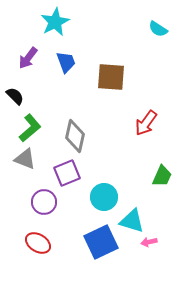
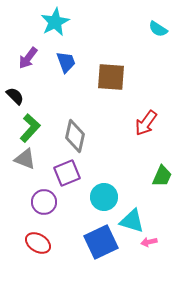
green L-shape: rotated 8 degrees counterclockwise
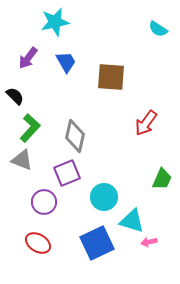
cyan star: rotated 16 degrees clockwise
blue trapezoid: rotated 10 degrees counterclockwise
gray triangle: moved 3 px left, 1 px down
green trapezoid: moved 3 px down
blue square: moved 4 px left, 1 px down
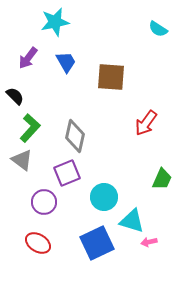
gray triangle: rotated 15 degrees clockwise
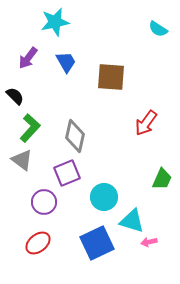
red ellipse: rotated 70 degrees counterclockwise
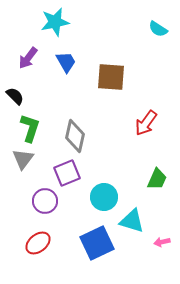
green L-shape: rotated 24 degrees counterclockwise
gray triangle: moved 1 px right, 1 px up; rotated 30 degrees clockwise
green trapezoid: moved 5 px left
purple circle: moved 1 px right, 1 px up
pink arrow: moved 13 px right
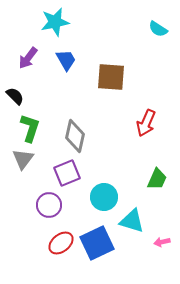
blue trapezoid: moved 2 px up
red arrow: rotated 12 degrees counterclockwise
purple circle: moved 4 px right, 4 px down
red ellipse: moved 23 px right
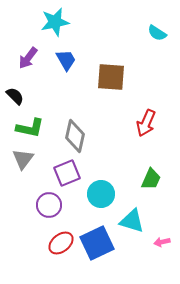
cyan semicircle: moved 1 px left, 4 px down
green L-shape: rotated 84 degrees clockwise
green trapezoid: moved 6 px left
cyan circle: moved 3 px left, 3 px up
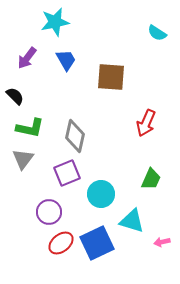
purple arrow: moved 1 px left
purple circle: moved 7 px down
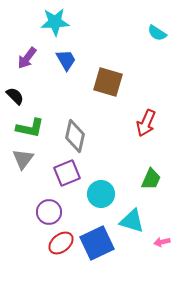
cyan star: rotated 8 degrees clockwise
brown square: moved 3 px left, 5 px down; rotated 12 degrees clockwise
